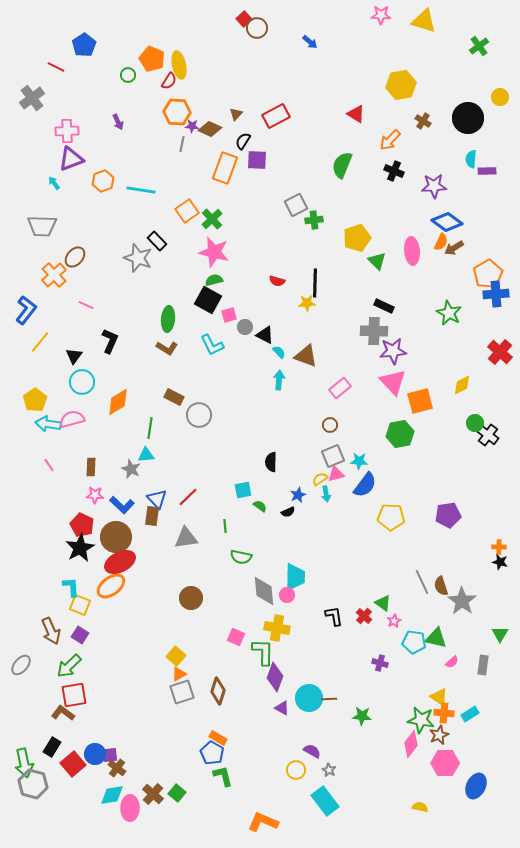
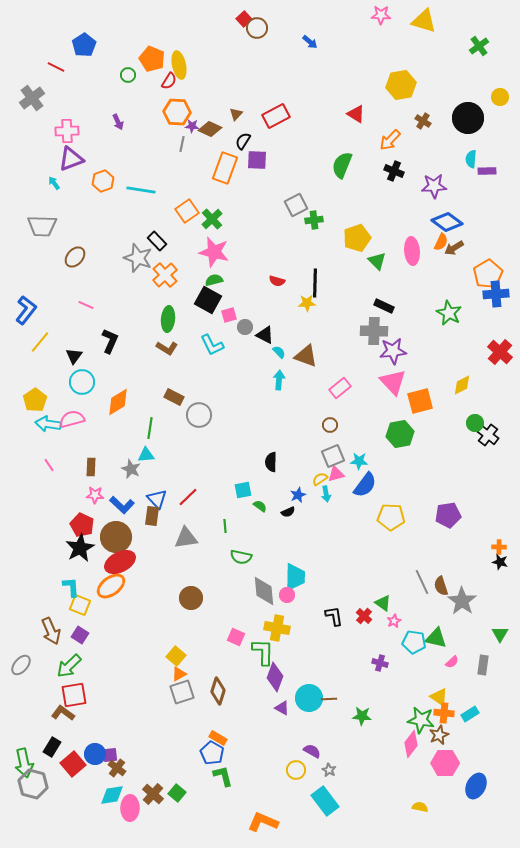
orange cross at (54, 275): moved 111 px right
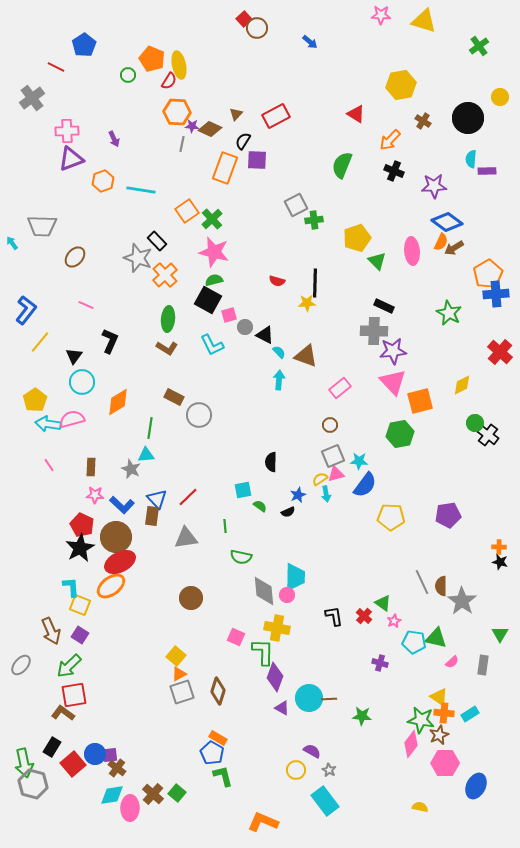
purple arrow at (118, 122): moved 4 px left, 17 px down
cyan arrow at (54, 183): moved 42 px left, 60 px down
brown semicircle at (441, 586): rotated 18 degrees clockwise
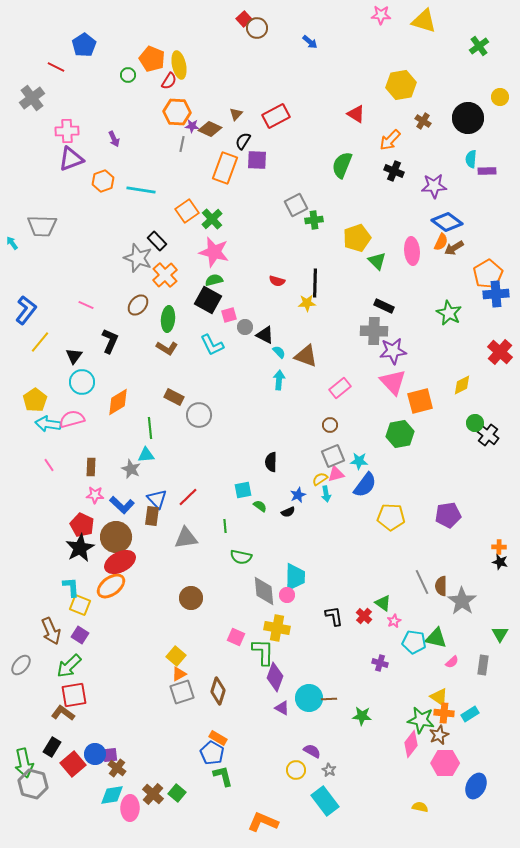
brown ellipse at (75, 257): moved 63 px right, 48 px down
green line at (150, 428): rotated 15 degrees counterclockwise
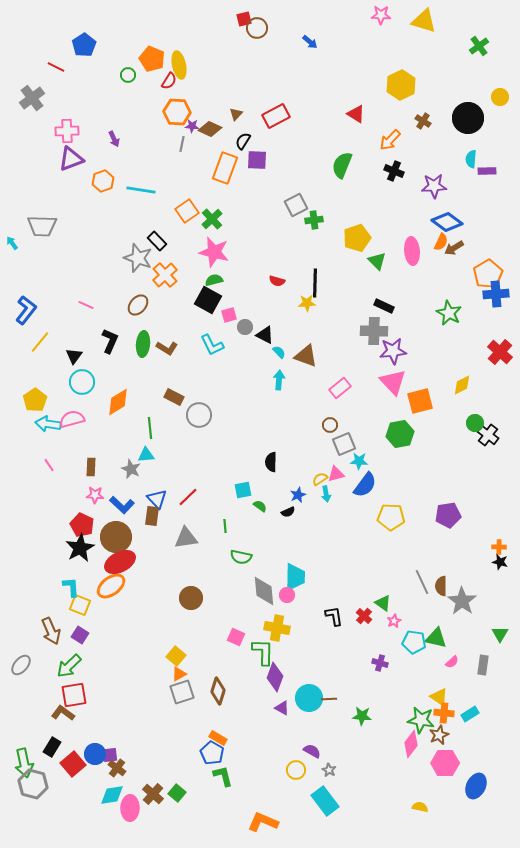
red square at (244, 19): rotated 28 degrees clockwise
yellow hexagon at (401, 85): rotated 16 degrees counterclockwise
green ellipse at (168, 319): moved 25 px left, 25 px down
gray square at (333, 456): moved 11 px right, 12 px up
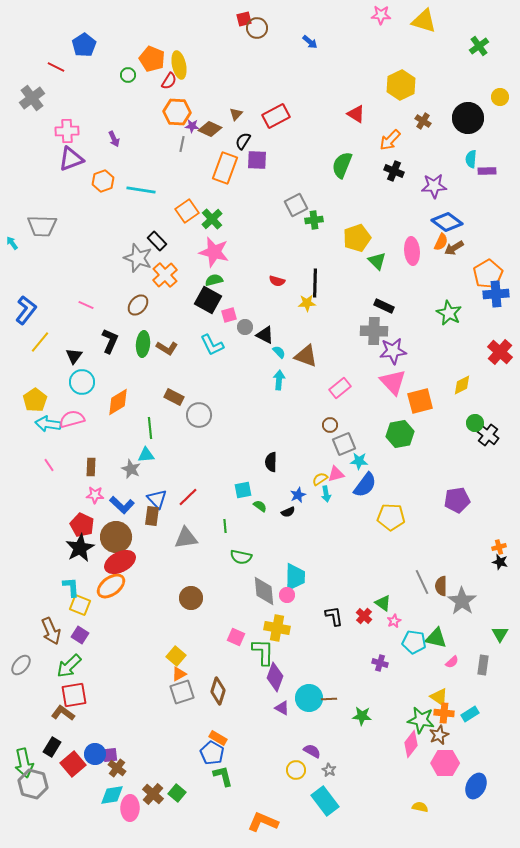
purple pentagon at (448, 515): moved 9 px right, 15 px up
orange cross at (499, 547): rotated 16 degrees counterclockwise
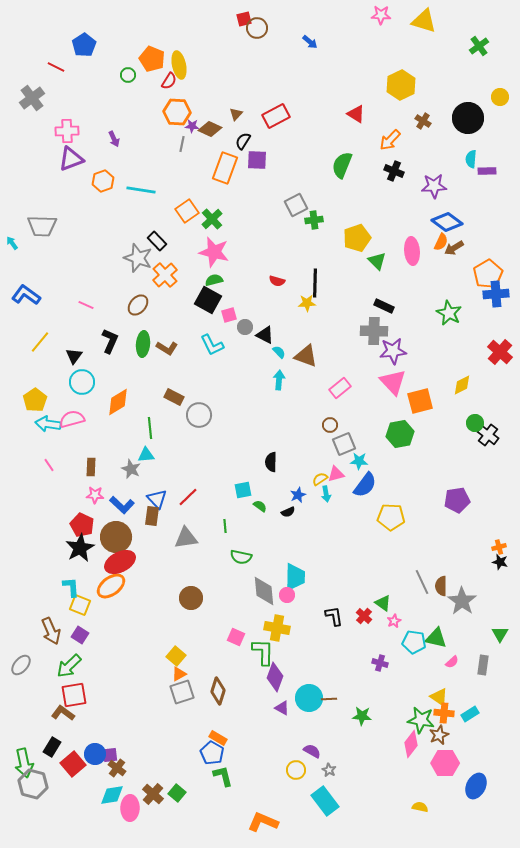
blue L-shape at (26, 310): moved 15 px up; rotated 92 degrees counterclockwise
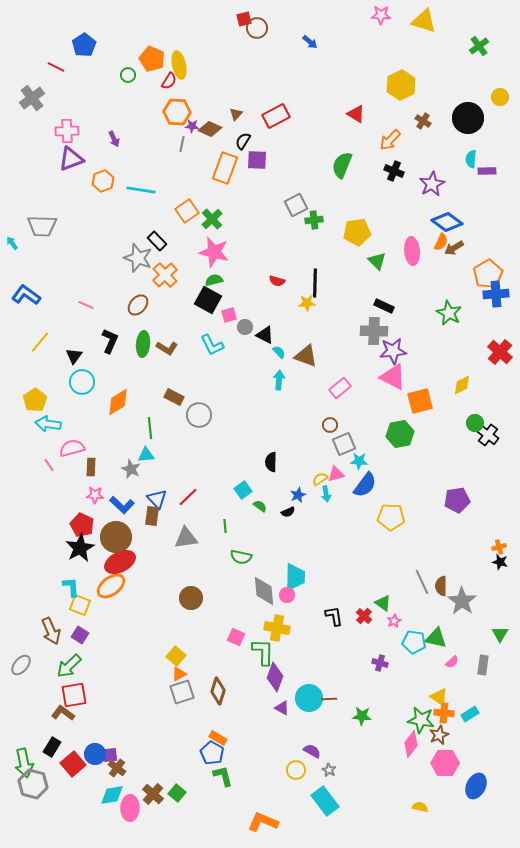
purple star at (434, 186): moved 2 px left, 2 px up; rotated 25 degrees counterclockwise
yellow pentagon at (357, 238): moved 6 px up; rotated 12 degrees clockwise
pink triangle at (393, 382): moved 5 px up; rotated 20 degrees counterclockwise
pink semicircle at (72, 419): moved 29 px down
cyan square at (243, 490): rotated 24 degrees counterclockwise
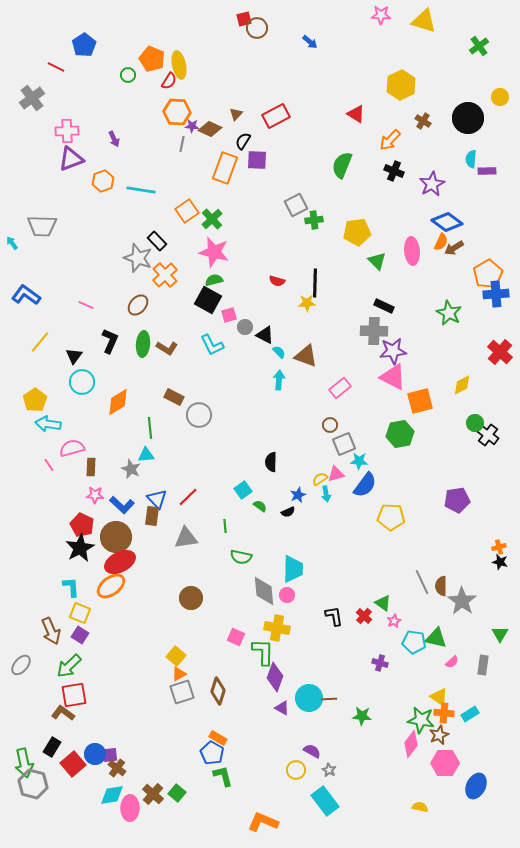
cyan trapezoid at (295, 577): moved 2 px left, 8 px up
yellow square at (80, 605): moved 8 px down
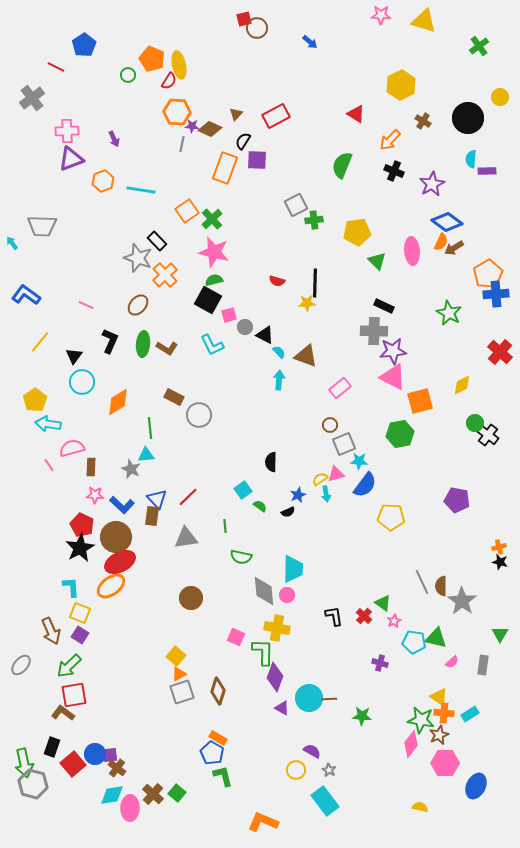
purple pentagon at (457, 500): rotated 20 degrees clockwise
black rectangle at (52, 747): rotated 12 degrees counterclockwise
